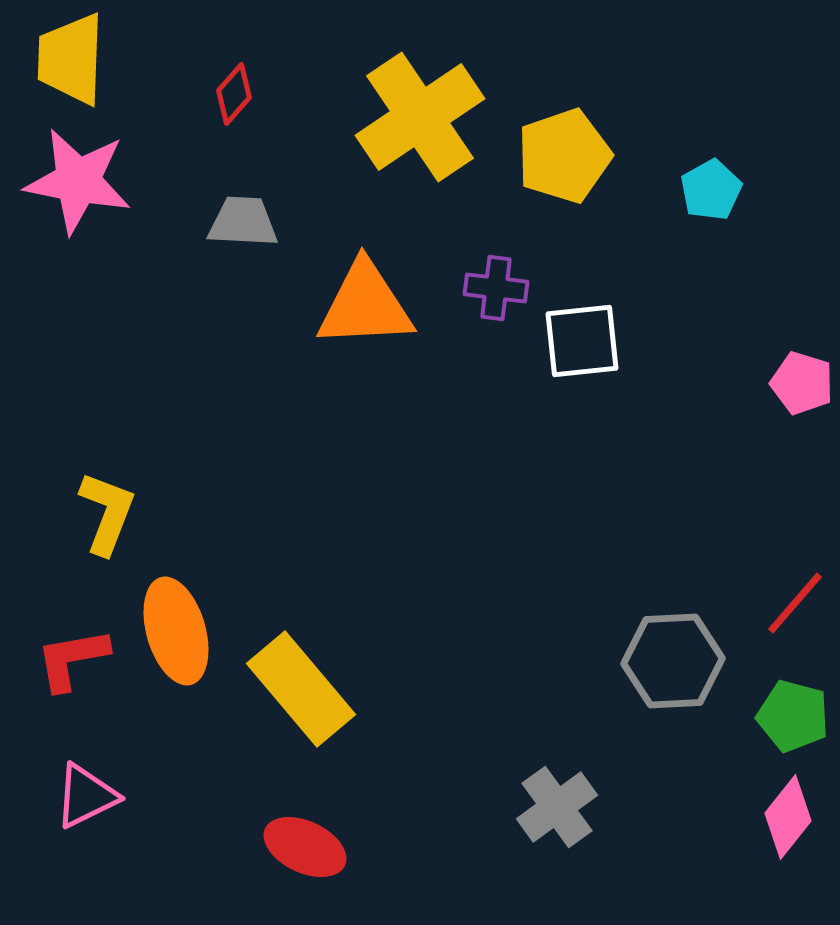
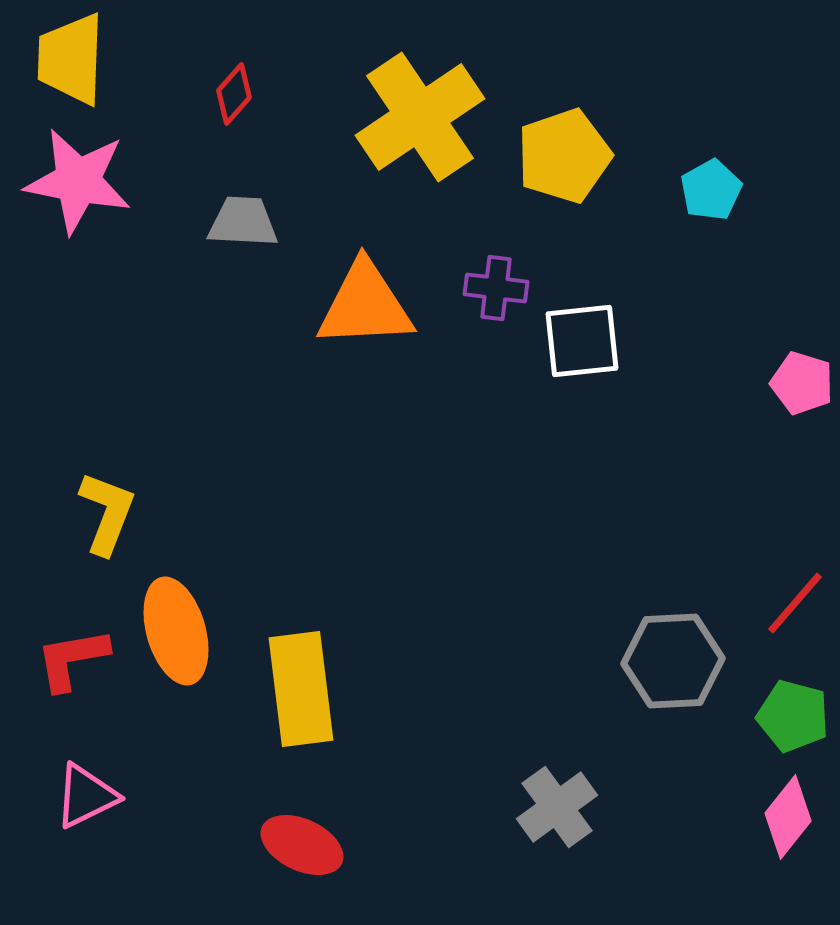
yellow rectangle: rotated 33 degrees clockwise
red ellipse: moved 3 px left, 2 px up
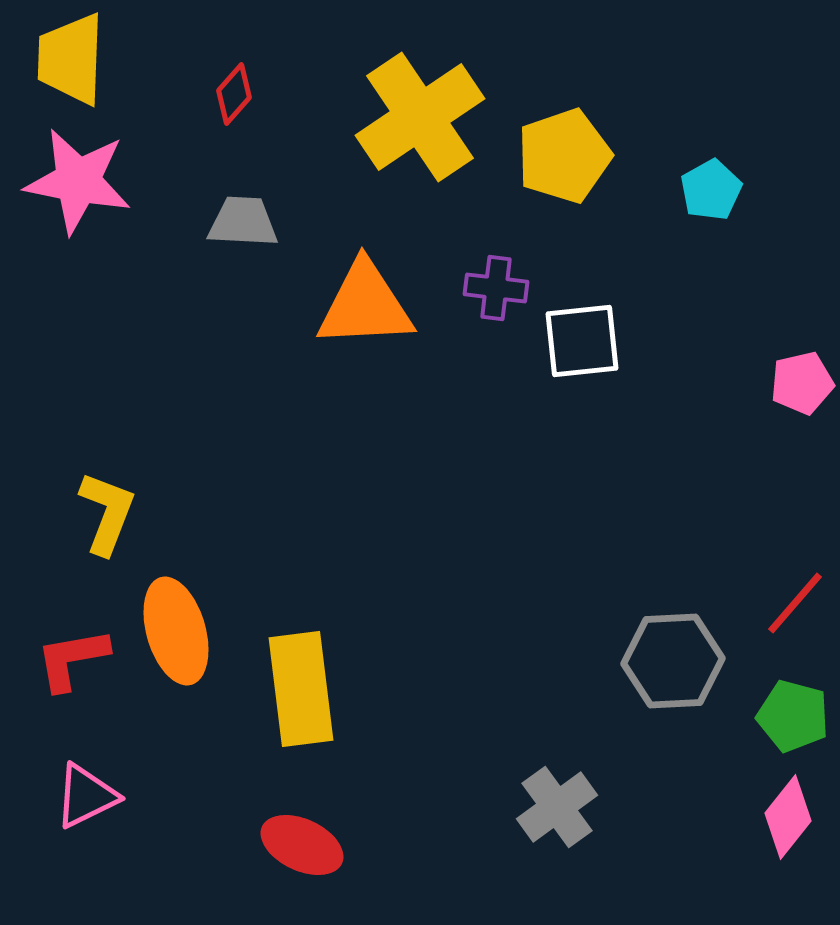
pink pentagon: rotated 30 degrees counterclockwise
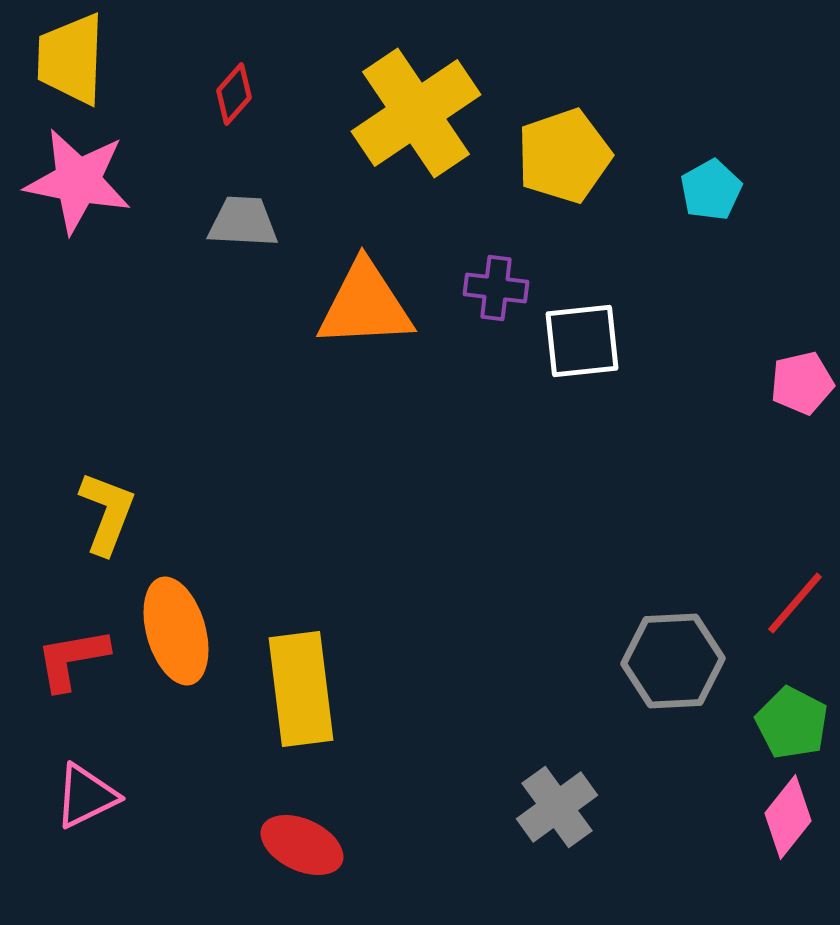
yellow cross: moved 4 px left, 4 px up
green pentagon: moved 1 px left, 7 px down; rotated 12 degrees clockwise
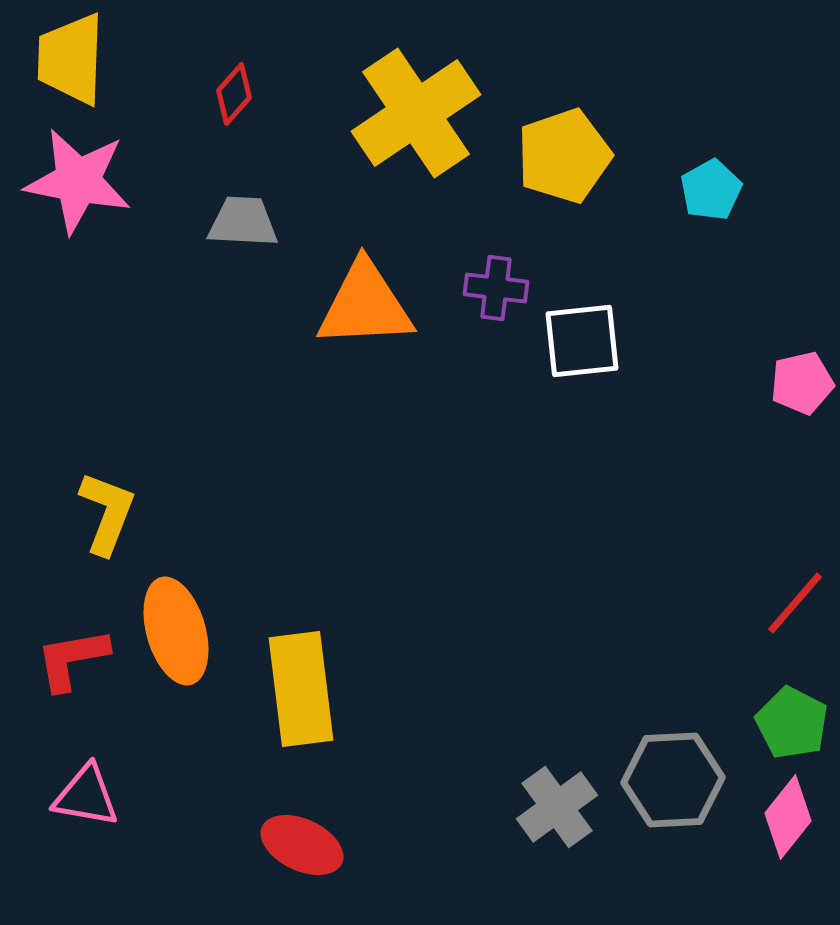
gray hexagon: moved 119 px down
pink triangle: rotated 36 degrees clockwise
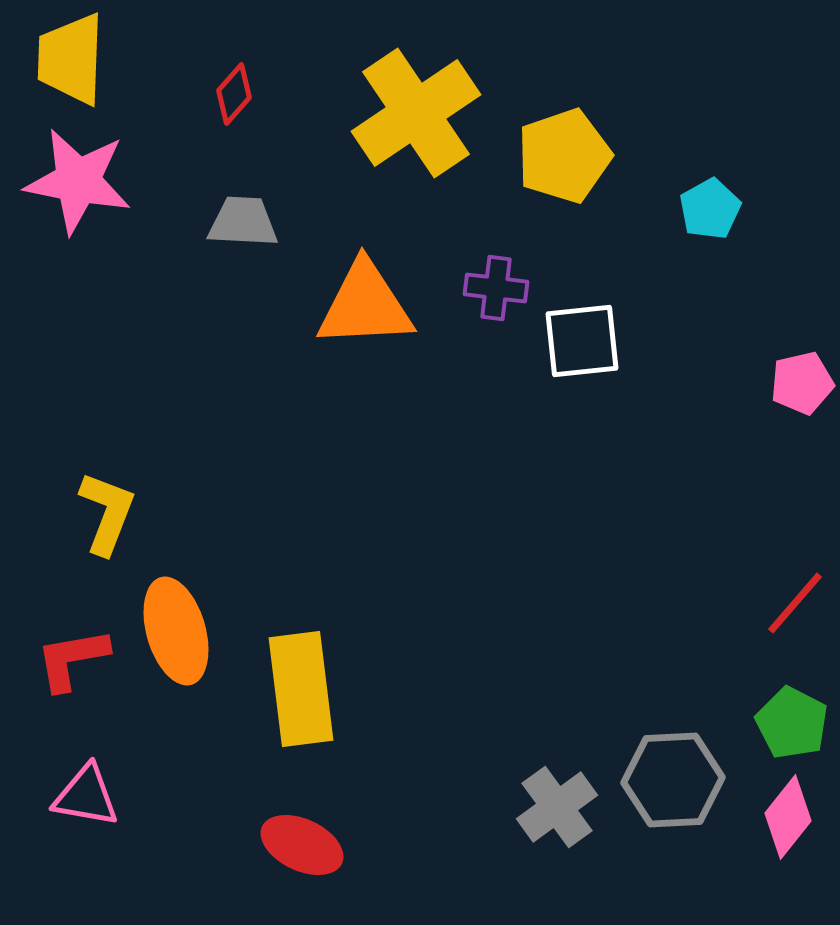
cyan pentagon: moved 1 px left, 19 px down
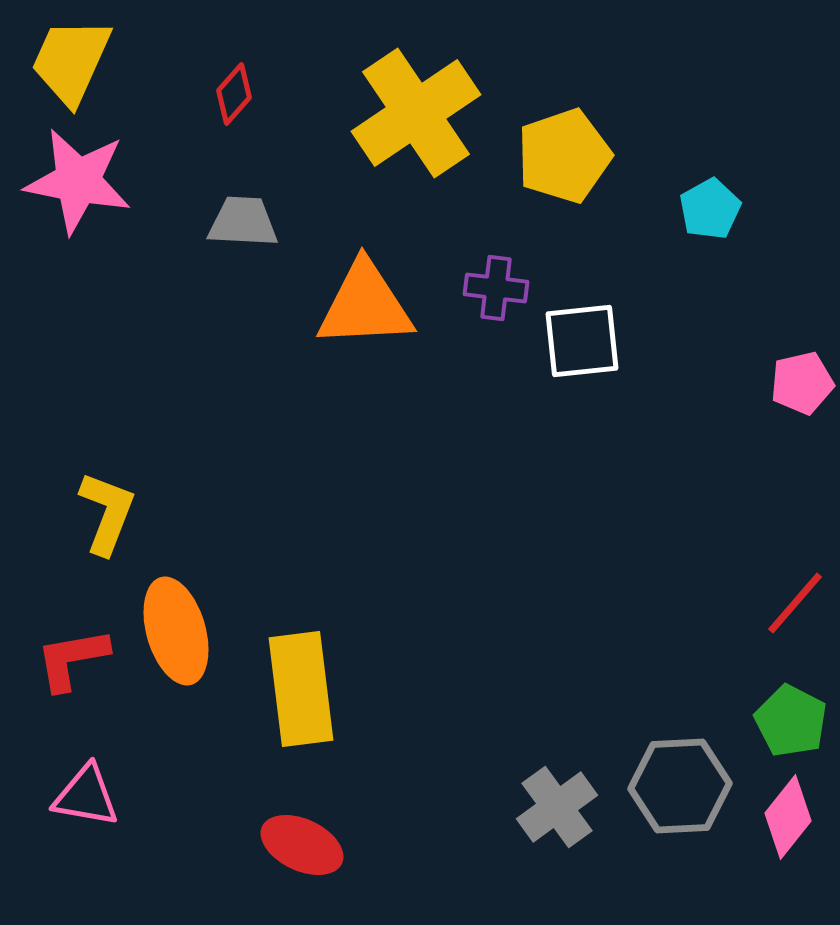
yellow trapezoid: moved 2 px down; rotated 22 degrees clockwise
green pentagon: moved 1 px left, 2 px up
gray hexagon: moved 7 px right, 6 px down
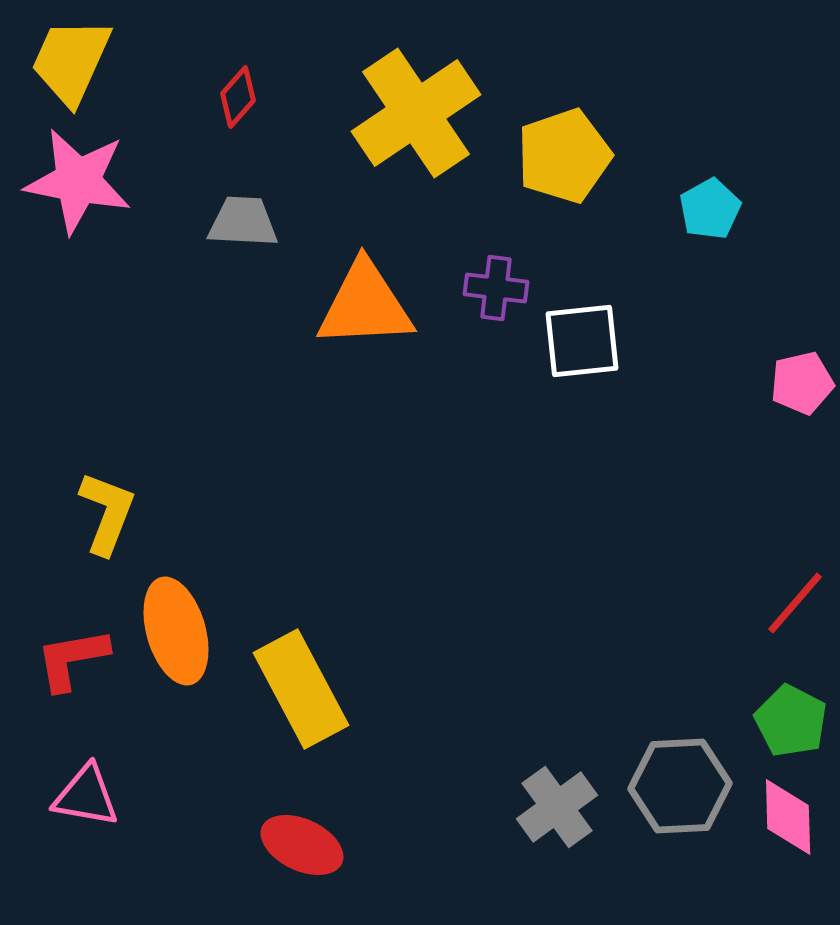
red diamond: moved 4 px right, 3 px down
yellow rectangle: rotated 21 degrees counterclockwise
pink diamond: rotated 40 degrees counterclockwise
